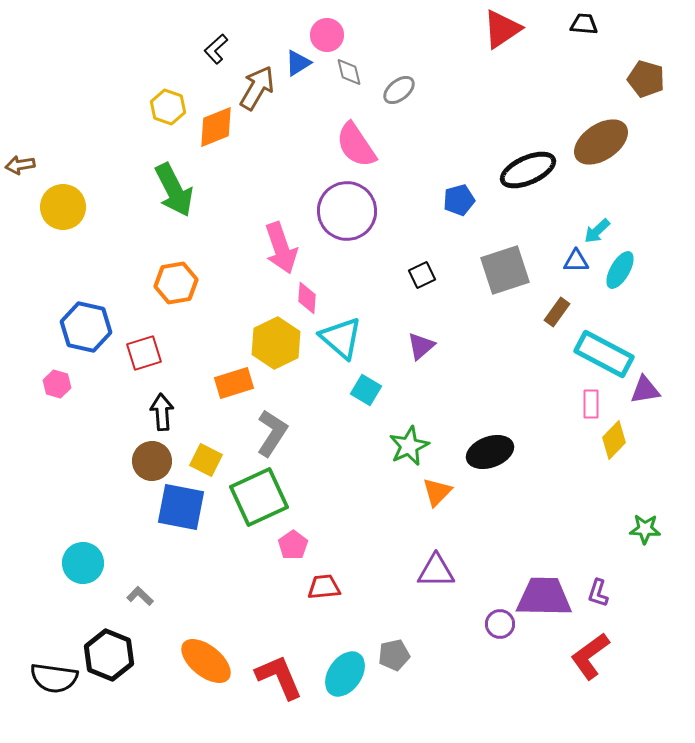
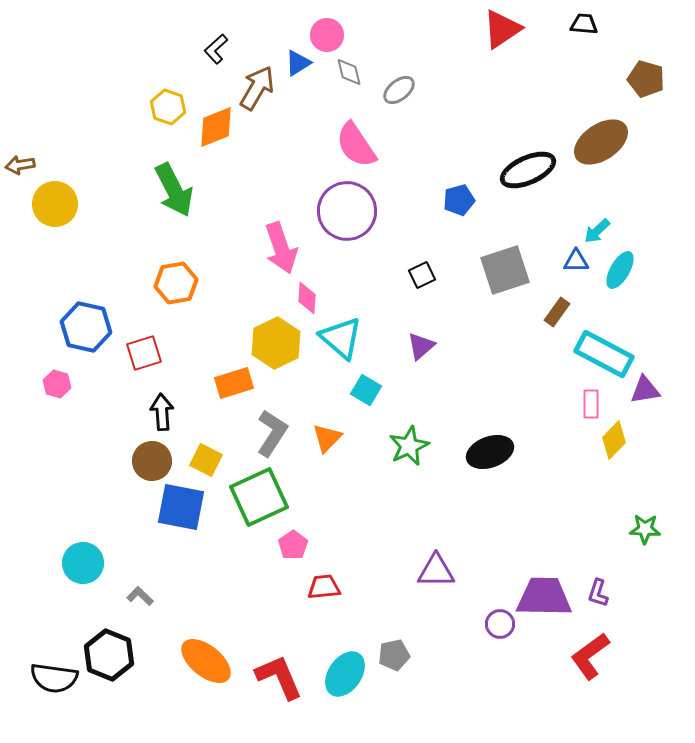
yellow circle at (63, 207): moved 8 px left, 3 px up
orange triangle at (437, 492): moved 110 px left, 54 px up
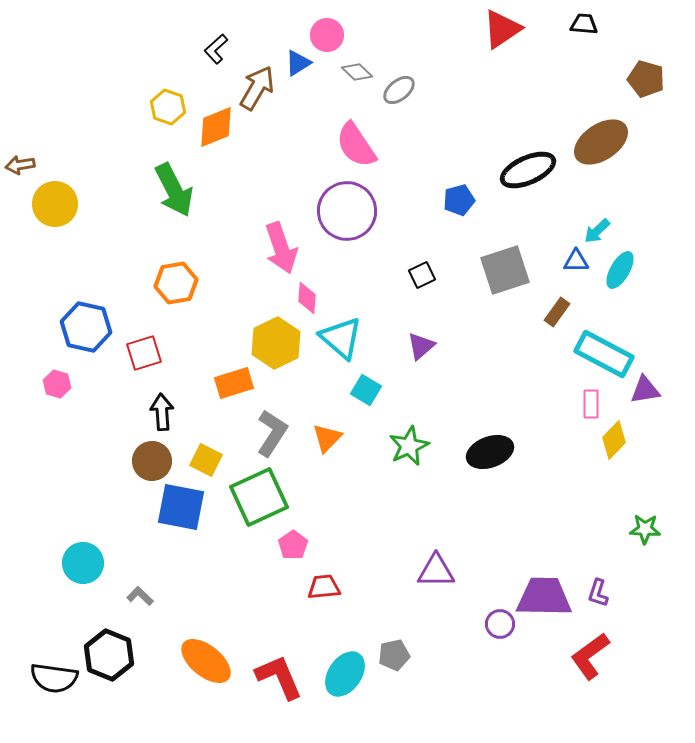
gray diamond at (349, 72): moved 8 px right; rotated 32 degrees counterclockwise
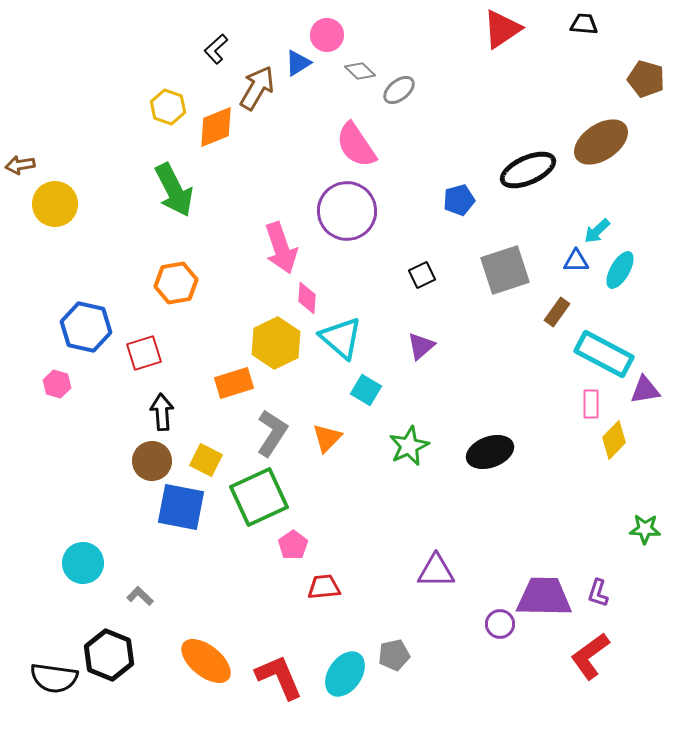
gray diamond at (357, 72): moved 3 px right, 1 px up
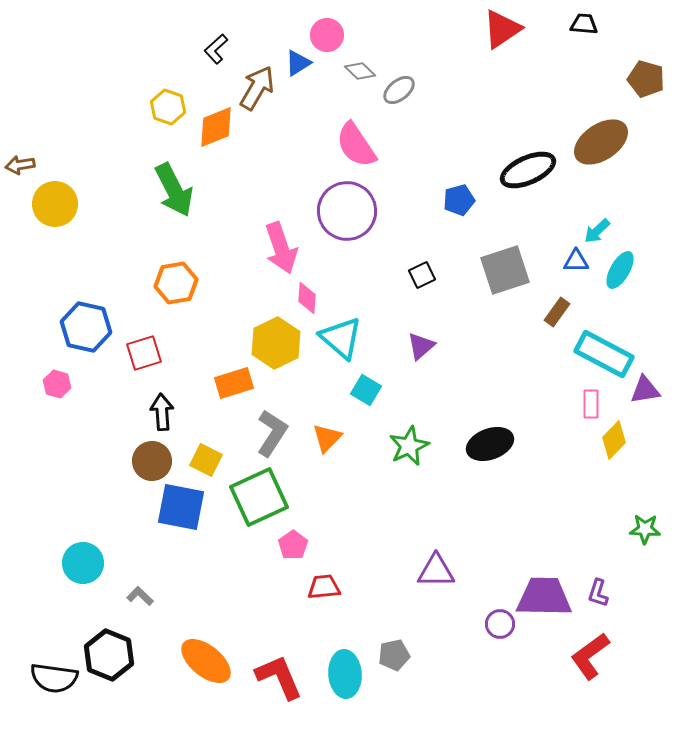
black ellipse at (490, 452): moved 8 px up
cyan ellipse at (345, 674): rotated 39 degrees counterclockwise
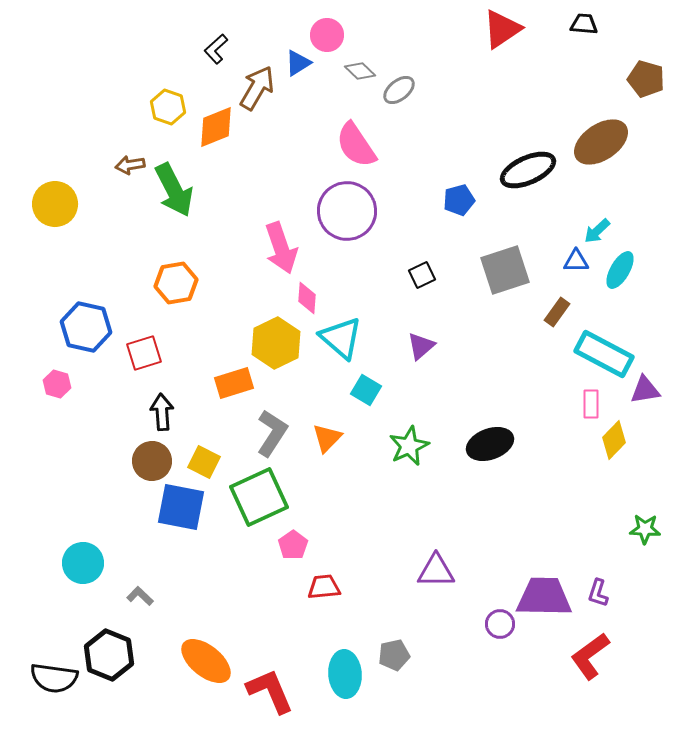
brown arrow at (20, 165): moved 110 px right
yellow square at (206, 460): moved 2 px left, 2 px down
red L-shape at (279, 677): moved 9 px left, 14 px down
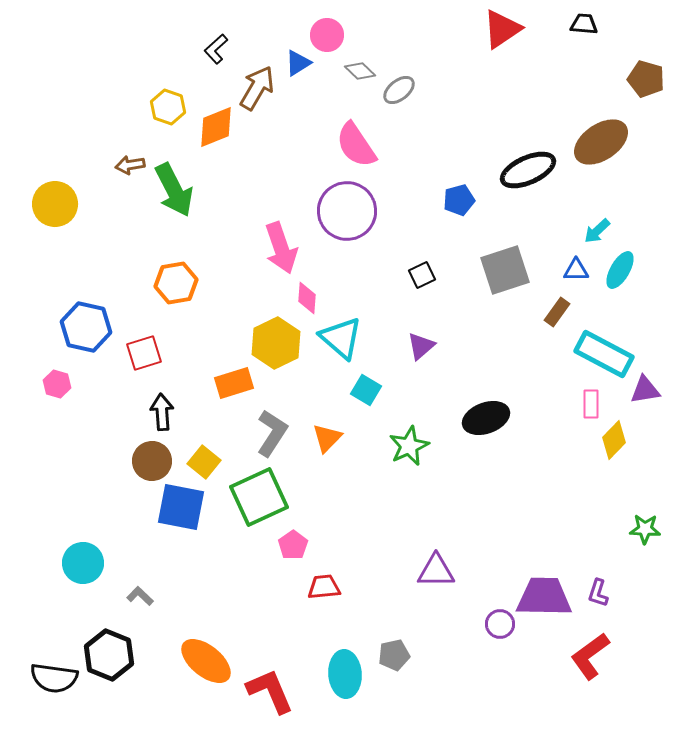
blue triangle at (576, 261): moved 9 px down
black ellipse at (490, 444): moved 4 px left, 26 px up
yellow square at (204, 462): rotated 12 degrees clockwise
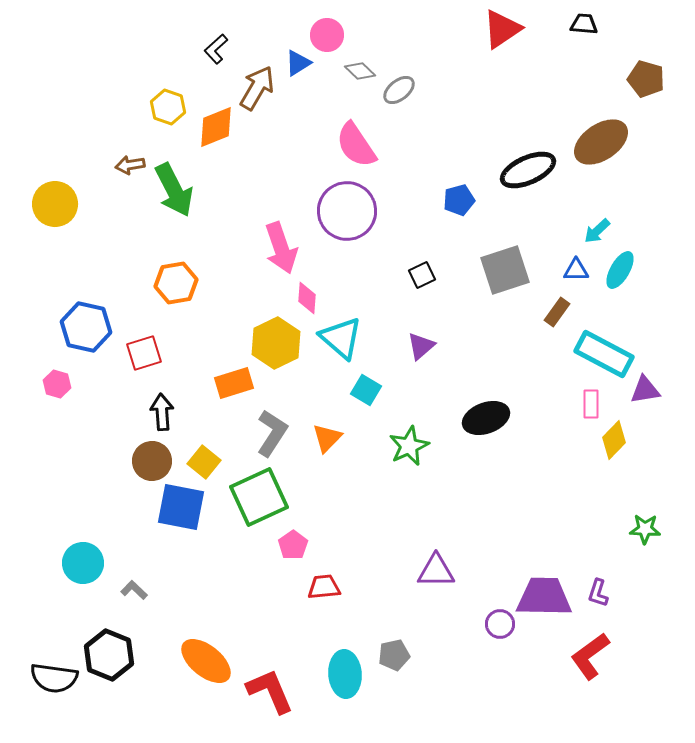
gray L-shape at (140, 596): moved 6 px left, 6 px up
